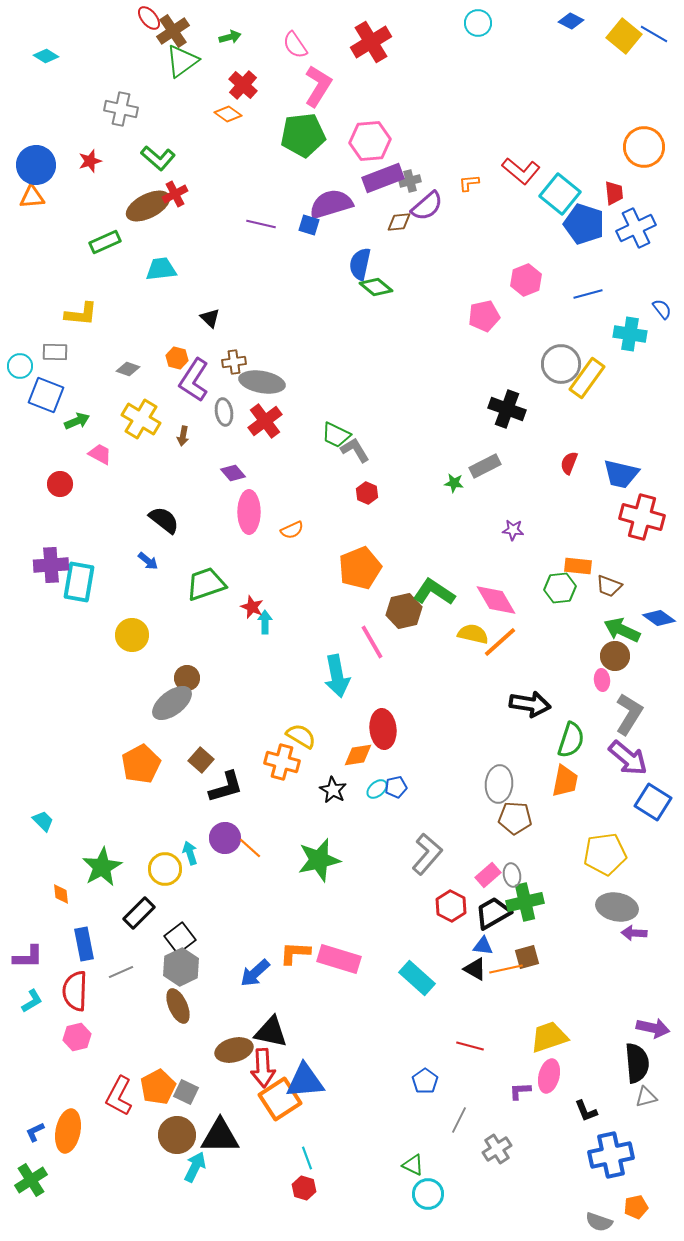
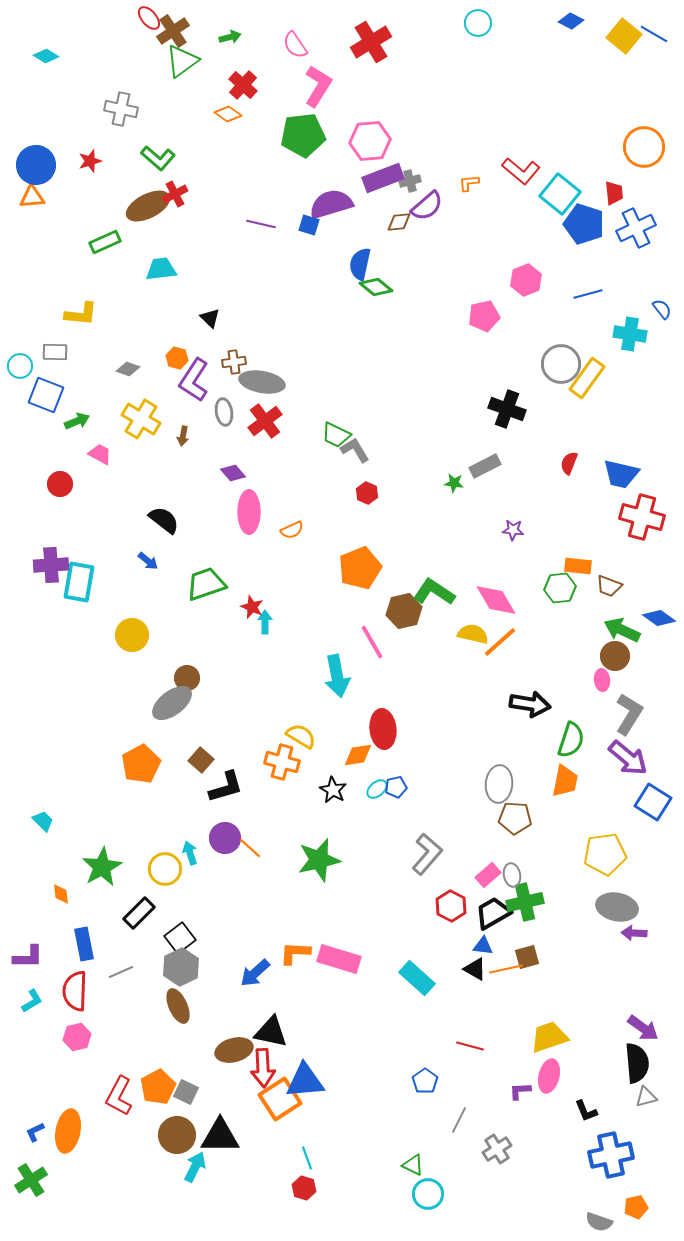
purple arrow at (653, 1028): moved 10 px left; rotated 24 degrees clockwise
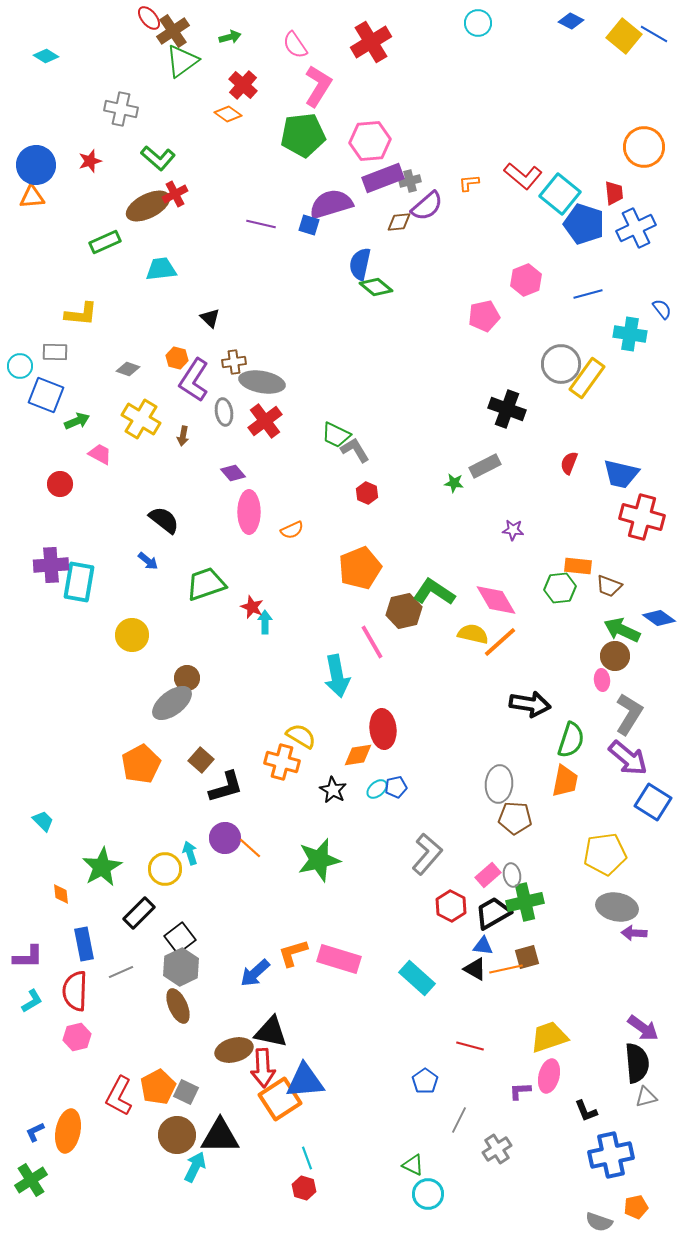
red L-shape at (521, 171): moved 2 px right, 5 px down
orange L-shape at (295, 953): moved 2 px left; rotated 20 degrees counterclockwise
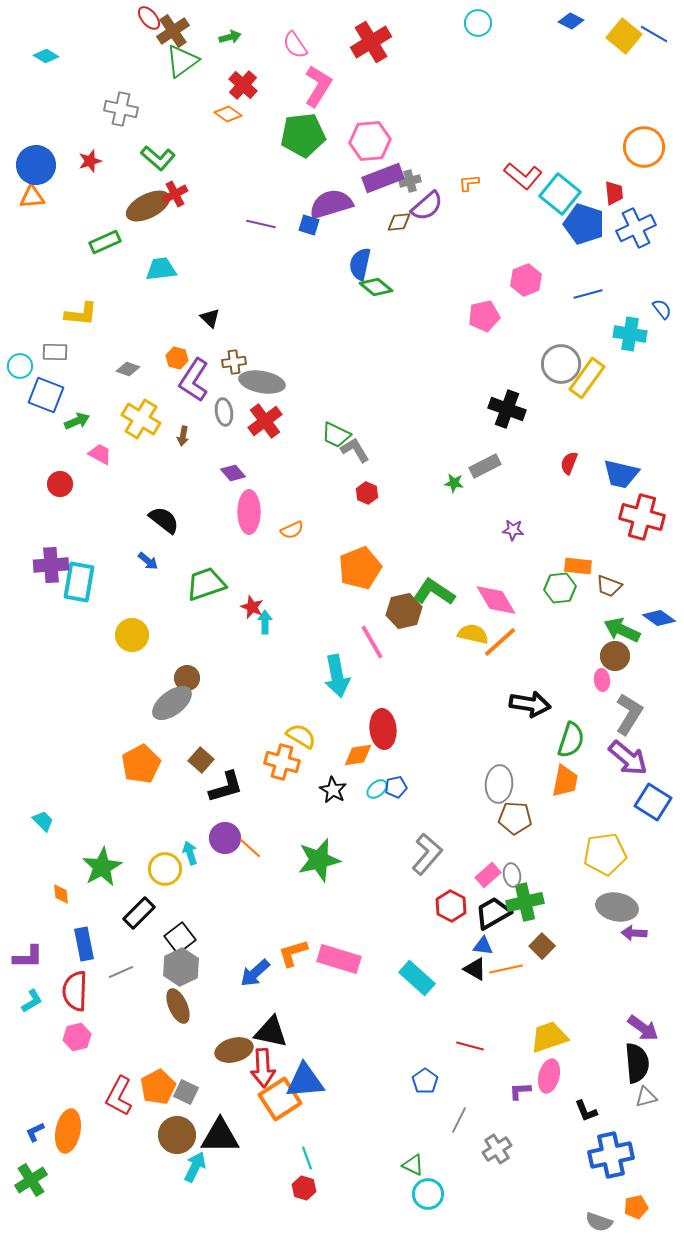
brown square at (527, 957): moved 15 px right, 11 px up; rotated 30 degrees counterclockwise
